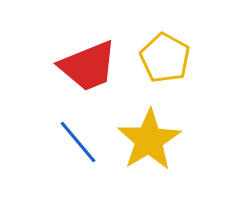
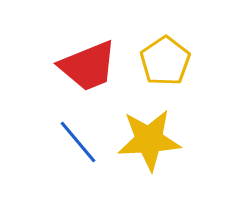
yellow pentagon: moved 3 px down; rotated 9 degrees clockwise
yellow star: rotated 28 degrees clockwise
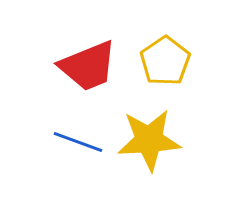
blue line: rotated 30 degrees counterclockwise
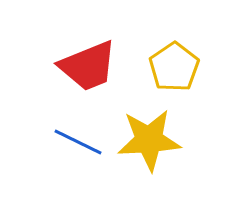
yellow pentagon: moved 9 px right, 6 px down
blue line: rotated 6 degrees clockwise
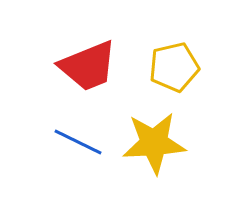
yellow pentagon: rotated 21 degrees clockwise
yellow star: moved 5 px right, 3 px down
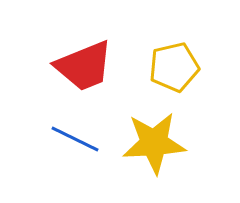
red trapezoid: moved 4 px left
blue line: moved 3 px left, 3 px up
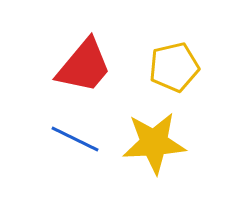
red trapezoid: rotated 28 degrees counterclockwise
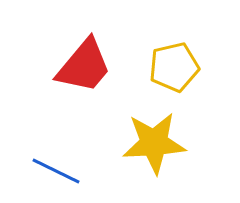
blue line: moved 19 px left, 32 px down
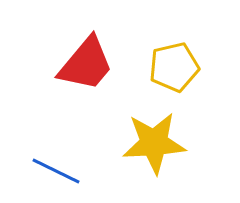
red trapezoid: moved 2 px right, 2 px up
